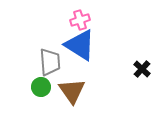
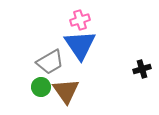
blue triangle: rotated 24 degrees clockwise
gray trapezoid: rotated 64 degrees clockwise
black cross: rotated 30 degrees clockwise
brown triangle: moved 6 px left
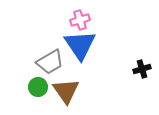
green circle: moved 3 px left
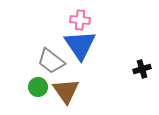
pink cross: rotated 24 degrees clockwise
gray trapezoid: moved 1 px right, 1 px up; rotated 68 degrees clockwise
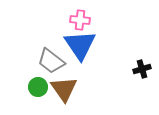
brown triangle: moved 2 px left, 2 px up
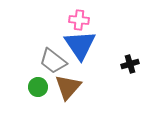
pink cross: moved 1 px left
gray trapezoid: moved 2 px right
black cross: moved 12 px left, 5 px up
brown triangle: moved 4 px right, 2 px up; rotated 16 degrees clockwise
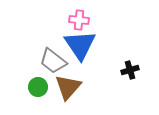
black cross: moved 6 px down
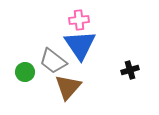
pink cross: rotated 12 degrees counterclockwise
green circle: moved 13 px left, 15 px up
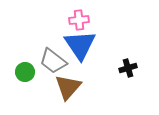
black cross: moved 2 px left, 2 px up
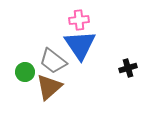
brown triangle: moved 19 px left; rotated 8 degrees clockwise
